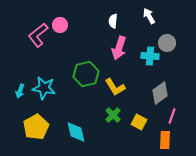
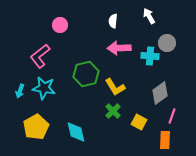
pink L-shape: moved 2 px right, 21 px down
pink arrow: rotated 70 degrees clockwise
green cross: moved 4 px up
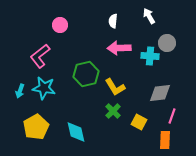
gray diamond: rotated 30 degrees clockwise
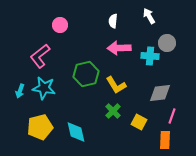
yellow L-shape: moved 1 px right, 2 px up
yellow pentagon: moved 4 px right; rotated 15 degrees clockwise
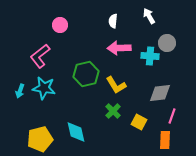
yellow pentagon: moved 12 px down
